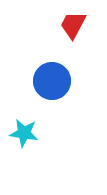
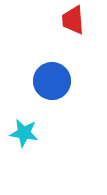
red trapezoid: moved 5 px up; rotated 32 degrees counterclockwise
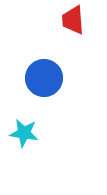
blue circle: moved 8 px left, 3 px up
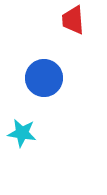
cyan star: moved 2 px left
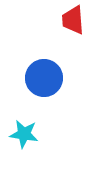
cyan star: moved 2 px right, 1 px down
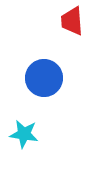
red trapezoid: moved 1 px left, 1 px down
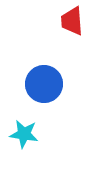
blue circle: moved 6 px down
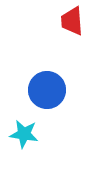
blue circle: moved 3 px right, 6 px down
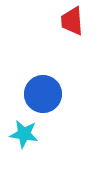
blue circle: moved 4 px left, 4 px down
